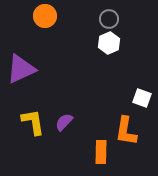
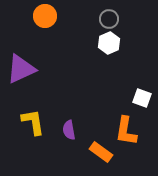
purple semicircle: moved 5 px right, 8 px down; rotated 54 degrees counterclockwise
orange rectangle: rotated 55 degrees counterclockwise
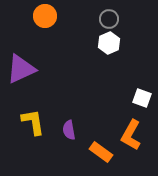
orange L-shape: moved 5 px right, 4 px down; rotated 20 degrees clockwise
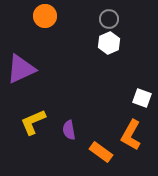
yellow L-shape: rotated 104 degrees counterclockwise
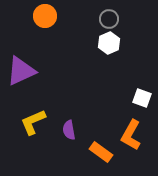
purple triangle: moved 2 px down
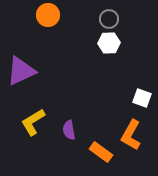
orange circle: moved 3 px right, 1 px up
white hexagon: rotated 20 degrees clockwise
yellow L-shape: rotated 8 degrees counterclockwise
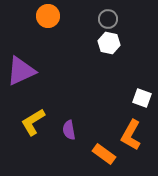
orange circle: moved 1 px down
gray circle: moved 1 px left
white hexagon: rotated 15 degrees clockwise
orange rectangle: moved 3 px right, 2 px down
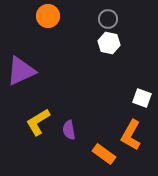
yellow L-shape: moved 5 px right
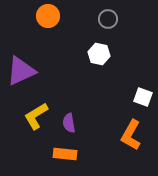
white hexagon: moved 10 px left, 11 px down
white square: moved 1 px right, 1 px up
yellow L-shape: moved 2 px left, 6 px up
purple semicircle: moved 7 px up
orange rectangle: moved 39 px left; rotated 30 degrees counterclockwise
